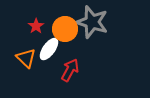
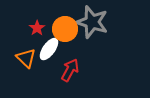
red star: moved 1 px right, 2 px down
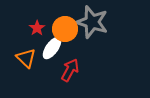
white ellipse: moved 3 px right, 1 px up
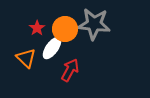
gray star: moved 2 px right, 2 px down; rotated 12 degrees counterclockwise
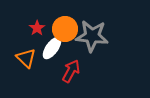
gray star: moved 2 px left, 12 px down
red arrow: moved 1 px right, 1 px down
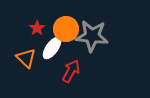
orange circle: moved 1 px right
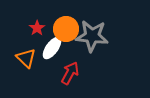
red arrow: moved 1 px left, 2 px down
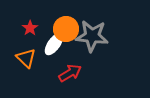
red star: moved 7 px left
white ellipse: moved 2 px right, 4 px up
red arrow: rotated 30 degrees clockwise
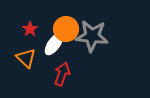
red star: moved 1 px down
red arrow: moved 8 px left, 1 px down; rotated 40 degrees counterclockwise
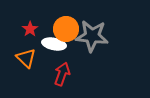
white ellipse: rotated 65 degrees clockwise
